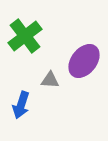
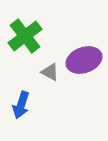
purple ellipse: moved 1 px up; rotated 32 degrees clockwise
gray triangle: moved 8 px up; rotated 24 degrees clockwise
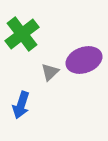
green cross: moved 3 px left, 2 px up
gray triangle: rotated 48 degrees clockwise
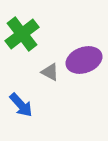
gray triangle: rotated 48 degrees counterclockwise
blue arrow: rotated 60 degrees counterclockwise
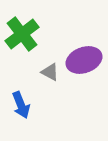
blue arrow: rotated 20 degrees clockwise
